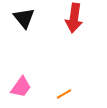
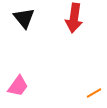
pink trapezoid: moved 3 px left, 1 px up
orange line: moved 30 px right, 1 px up
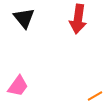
red arrow: moved 4 px right, 1 px down
orange line: moved 1 px right, 3 px down
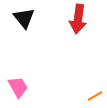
pink trapezoid: moved 1 px down; rotated 65 degrees counterclockwise
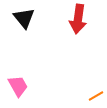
pink trapezoid: moved 1 px up
orange line: moved 1 px right
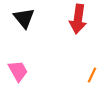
pink trapezoid: moved 15 px up
orange line: moved 4 px left, 21 px up; rotated 35 degrees counterclockwise
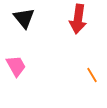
pink trapezoid: moved 2 px left, 5 px up
orange line: rotated 56 degrees counterclockwise
